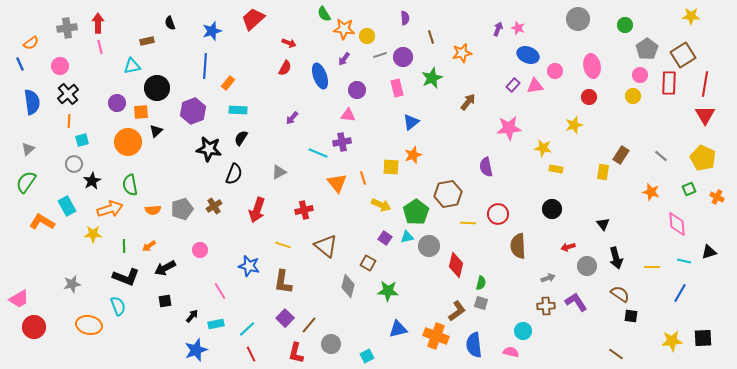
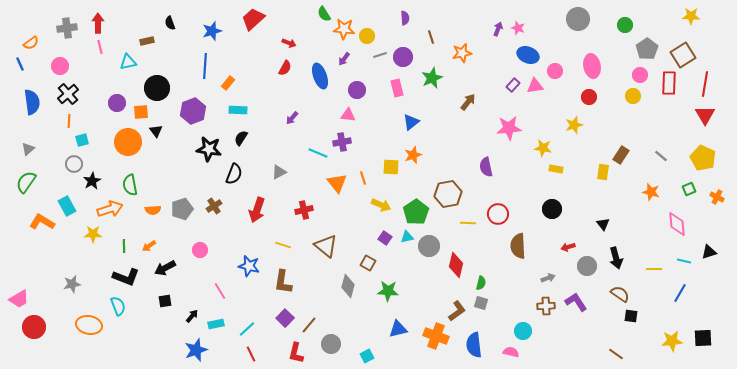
cyan triangle at (132, 66): moved 4 px left, 4 px up
black triangle at (156, 131): rotated 24 degrees counterclockwise
yellow line at (652, 267): moved 2 px right, 2 px down
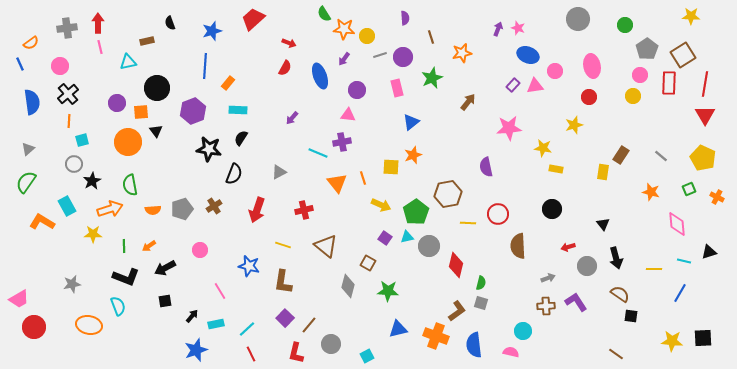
yellow star at (672, 341): rotated 10 degrees clockwise
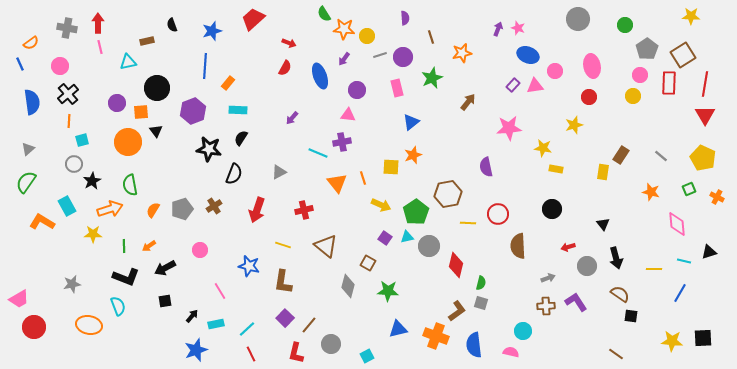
black semicircle at (170, 23): moved 2 px right, 2 px down
gray cross at (67, 28): rotated 18 degrees clockwise
orange semicircle at (153, 210): rotated 126 degrees clockwise
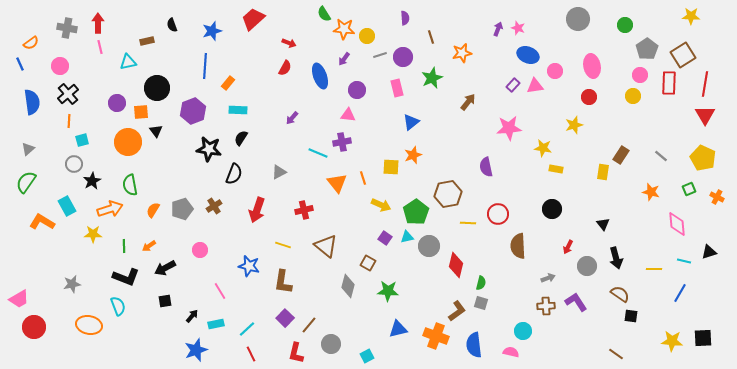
red arrow at (568, 247): rotated 48 degrees counterclockwise
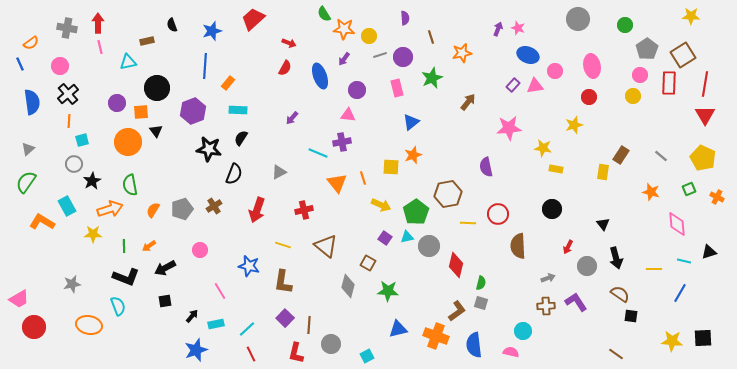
yellow circle at (367, 36): moved 2 px right
brown line at (309, 325): rotated 36 degrees counterclockwise
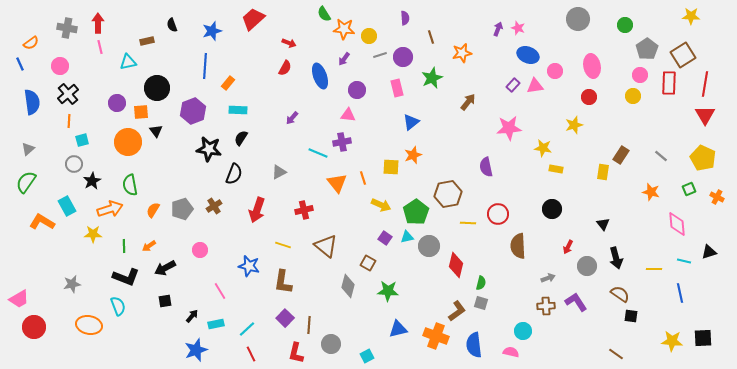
blue line at (680, 293): rotated 42 degrees counterclockwise
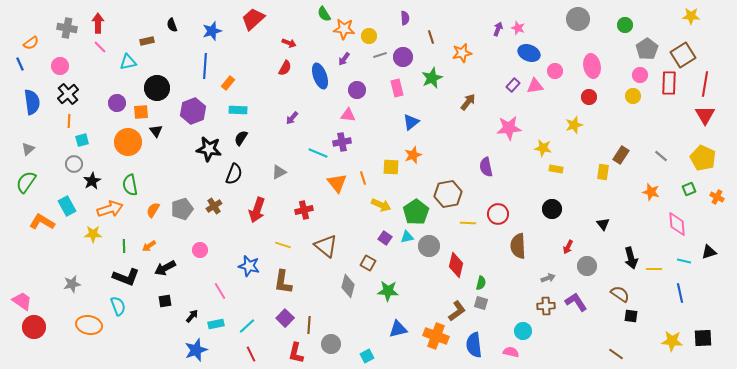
pink line at (100, 47): rotated 32 degrees counterclockwise
blue ellipse at (528, 55): moved 1 px right, 2 px up
black arrow at (616, 258): moved 15 px right
pink trapezoid at (19, 299): moved 3 px right, 2 px down; rotated 115 degrees counterclockwise
cyan line at (247, 329): moved 3 px up
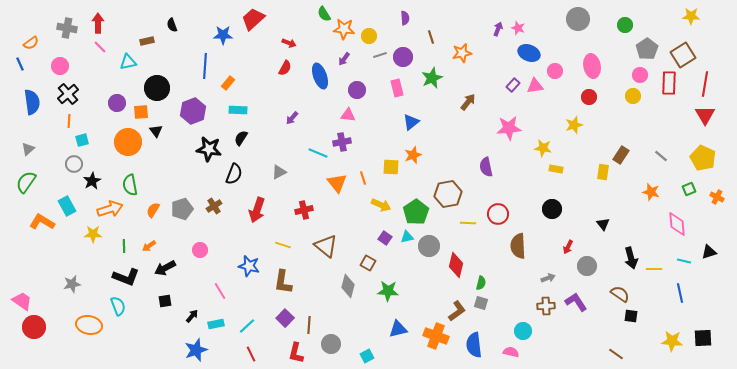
blue star at (212, 31): moved 11 px right, 4 px down; rotated 18 degrees clockwise
